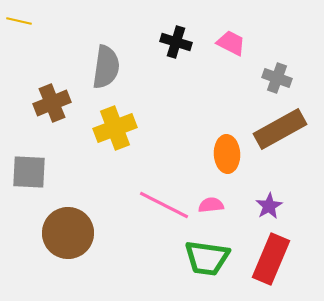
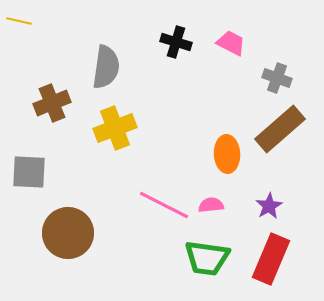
brown rectangle: rotated 12 degrees counterclockwise
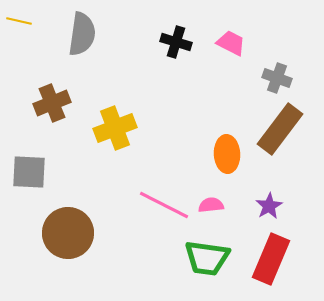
gray semicircle: moved 24 px left, 33 px up
brown rectangle: rotated 12 degrees counterclockwise
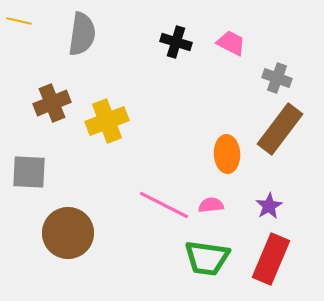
yellow cross: moved 8 px left, 7 px up
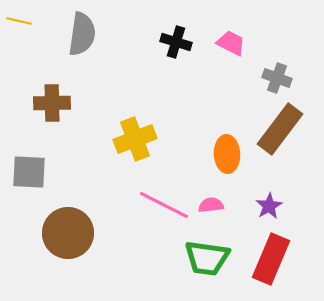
brown cross: rotated 21 degrees clockwise
yellow cross: moved 28 px right, 18 px down
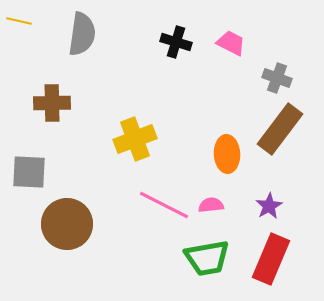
brown circle: moved 1 px left, 9 px up
green trapezoid: rotated 18 degrees counterclockwise
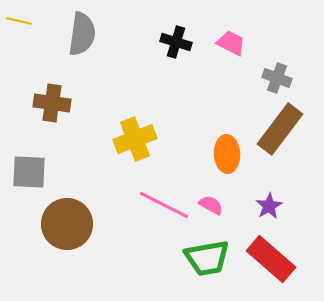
brown cross: rotated 9 degrees clockwise
pink semicircle: rotated 35 degrees clockwise
red rectangle: rotated 72 degrees counterclockwise
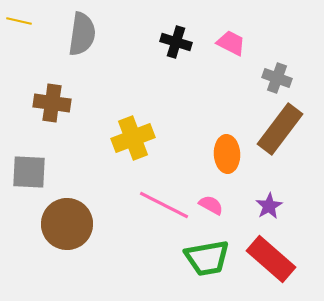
yellow cross: moved 2 px left, 1 px up
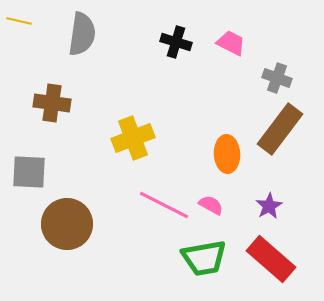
green trapezoid: moved 3 px left
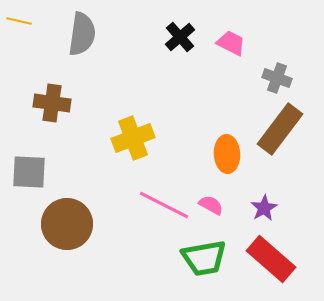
black cross: moved 4 px right, 5 px up; rotated 32 degrees clockwise
purple star: moved 5 px left, 2 px down
